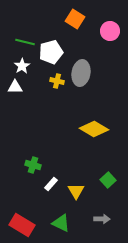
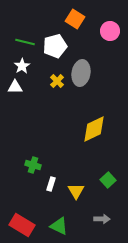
white pentagon: moved 4 px right, 6 px up
yellow cross: rotated 32 degrees clockwise
yellow diamond: rotated 56 degrees counterclockwise
white rectangle: rotated 24 degrees counterclockwise
green triangle: moved 2 px left, 3 px down
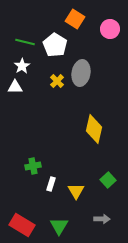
pink circle: moved 2 px up
white pentagon: moved 1 px up; rotated 25 degrees counterclockwise
yellow diamond: rotated 52 degrees counterclockwise
green cross: moved 1 px down; rotated 28 degrees counterclockwise
green triangle: rotated 36 degrees clockwise
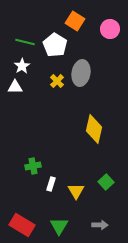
orange square: moved 2 px down
green square: moved 2 px left, 2 px down
gray arrow: moved 2 px left, 6 px down
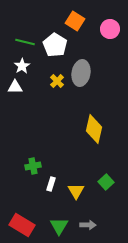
gray arrow: moved 12 px left
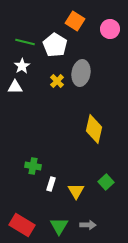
green cross: rotated 21 degrees clockwise
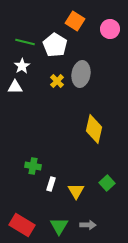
gray ellipse: moved 1 px down
green square: moved 1 px right, 1 px down
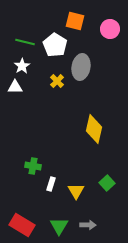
orange square: rotated 18 degrees counterclockwise
gray ellipse: moved 7 px up
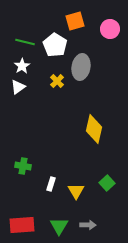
orange square: rotated 30 degrees counterclockwise
white triangle: moved 3 px right; rotated 35 degrees counterclockwise
green cross: moved 10 px left
red rectangle: rotated 35 degrees counterclockwise
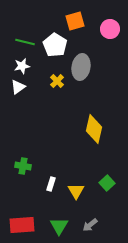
white star: rotated 21 degrees clockwise
gray arrow: moved 2 px right; rotated 140 degrees clockwise
